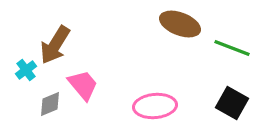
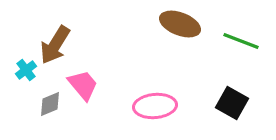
green line: moved 9 px right, 7 px up
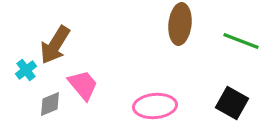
brown ellipse: rotated 75 degrees clockwise
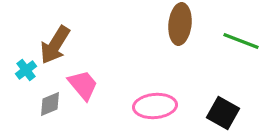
black square: moved 9 px left, 10 px down
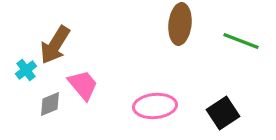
black square: rotated 28 degrees clockwise
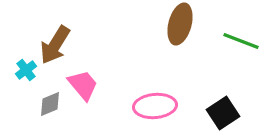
brown ellipse: rotated 9 degrees clockwise
